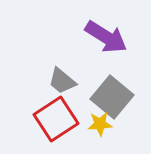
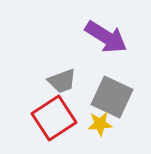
gray trapezoid: rotated 60 degrees counterclockwise
gray square: rotated 15 degrees counterclockwise
red square: moved 2 px left, 1 px up
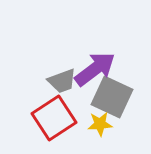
purple arrow: moved 11 px left, 32 px down; rotated 69 degrees counterclockwise
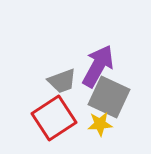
purple arrow: moved 3 px right, 3 px up; rotated 24 degrees counterclockwise
gray square: moved 3 px left
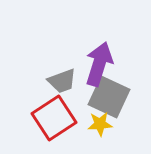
purple arrow: moved 1 px right, 2 px up; rotated 12 degrees counterclockwise
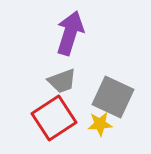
purple arrow: moved 29 px left, 31 px up
gray square: moved 4 px right
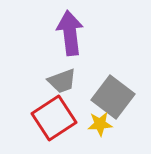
purple arrow: rotated 24 degrees counterclockwise
gray square: rotated 12 degrees clockwise
